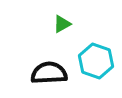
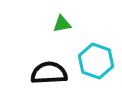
green triangle: rotated 18 degrees clockwise
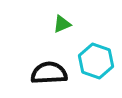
green triangle: rotated 12 degrees counterclockwise
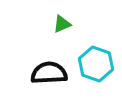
cyan hexagon: moved 3 px down
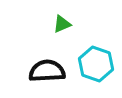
black semicircle: moved 2 px left, 2 px up
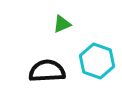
cyan hexagon: moved 1 px right, 3 px up
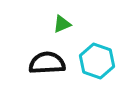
black semicircle: moved 8 px up
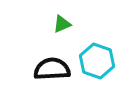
black semicircle: moved 5 px right, 6 px down
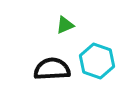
green triangle: moved 3 px right, 1 px down
